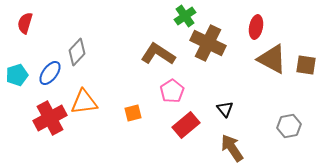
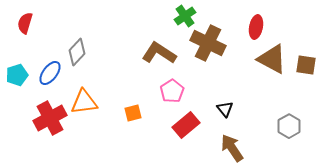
brown L-shape: moved 1 px right, 1 px up
gray hexagon: rotated 20 degrees counterclockwise
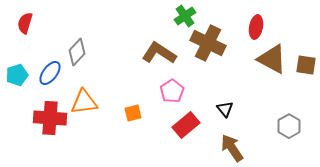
red cross: rotated 32 degrees clockwise
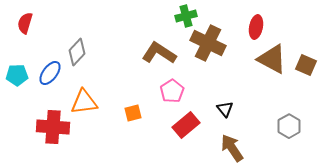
green cross: moved 1 px right; rotated 20 degrees clockwise
brown square: rotated 15 degrees clockwise
cyan pentagon: rotated 15 degrees clockwise
red cross: moved 3 px right, 9 px down
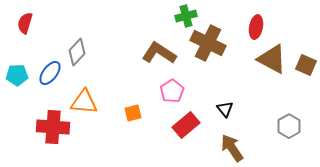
orange triangle: rotated 12 degrees clockwise
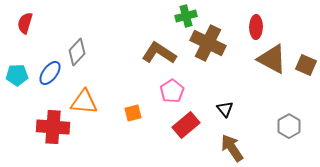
red ellipse: rotated 10 degrees counterclockwise
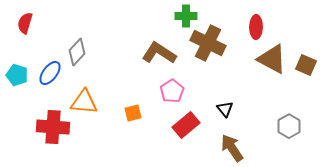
green cross: rotated 15 degrees clockwise
cyan pentagon: rotated 20 degrees clockwise
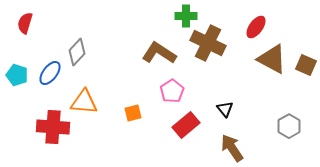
red ellipse: rotated 35 degrees clockwise
